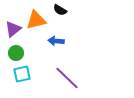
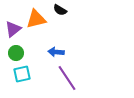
orange triangle: moved 1 px up
blue arrow: moved 11 px down
purple line: rotated 12 degrees clockwise
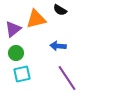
blue arrow: moved 2 px right, 6 px up
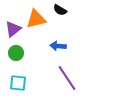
cyan square: moved 4 px left, 9 px down; rotated 18 degrees clockwise
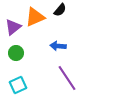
black semicircle: rotated 80 degrees counterclockwise
orange triangle: moved 1 px left, 2 px up; rotated 10 degrees counterclockwise
purple triangle: moved 2 px up
cyan square: moved 2 px down; rotated 30 degrees counterclockwise
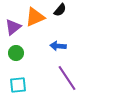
cyan square: rotated 18 degrees clockwise
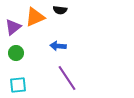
black semicircle: rotated 56 degrees clockwise
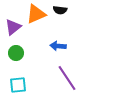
orange triangle: moved 1 px right, 3 px up
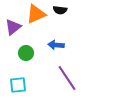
blue arrow: moved 2 px left, 1 px up
green circle: moved 10 px right
